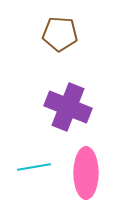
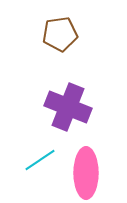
brown pentagon: rotated 12 degrees counterclockwise
cyan line: moved 6 px right, 7 px up; rotated 24 degrees counterclockwise
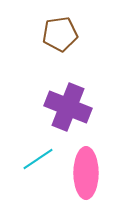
cyan line: moved 2 px left, 1 px up
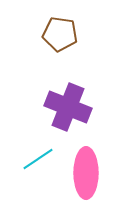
brown pentagon: rotated 16 degrees clockwise
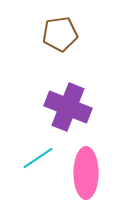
brown pentagon: rotated 16 degrees counterclockwise
cyan line: moved 1 px up
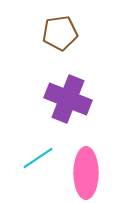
brown pentagon: moved 1 px up
purple cross: moved 8 px up
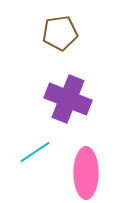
cyan line: moved 3 px left, 6 px up
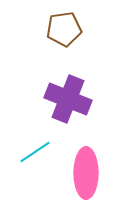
brown pentagon: moved 4 px right, 4 px up
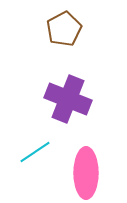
brown pentagon: rotated 20 degrees counterclockwise
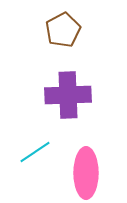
brown pentagon: moved 1 px left, 1 px down
purple cross: moved 4 px up; rotated 24 degrees counterclockwise
